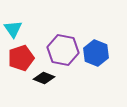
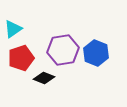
cyan triangle: rotated 30 degrees clockwise
purple hexagon: rotated 20 degrees counterclockwise
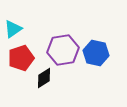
blue hexagon: rotated 10 degrees counterclockwise
black diamond: rotated 55 degrees counterclockwise
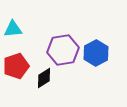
cyan triangle: rotated 30 degrees clockwise
blue hexagon: rotated 20 degrees clockwise
red pentagon: moved 5 px left, 8 px down
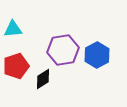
blue hexagon: moved 1 px right, 2 px down
black diamond: moved 1 px left, 1 px down
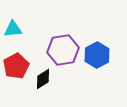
red pentagon: rotated 10 degrees counterclockwise
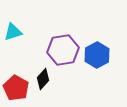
cyan triangle: moved 3 px down; rotated 12 degrees counterclockwise
red pentagon: moved 22 px down; rotated 15 degrees counterclockwise
black diamond: rotated 15 degrees counterclockwise
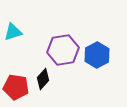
red pentagon: moved 1 px up; rotated 20 degrees counterclockwise
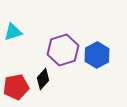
purple hexagon: rotated 8 degrees counterclockwise
red pentagon: rotated 20 degrees counterclockwise
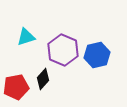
cyan triangle: moved 13 px right, 5 px down
purple hexagon: rotated 20 degrees counterclockwise
blue hexagon: rotated 15 degrees clockwise
